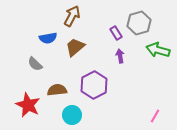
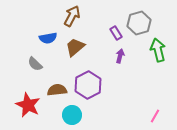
green arrow: rotated 60 degrees clockwise
purple arrow: rotated 24 degrees clockwise
purple hexagon: moved 6 px left
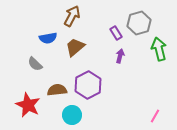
green arrow: moved 1 px right, 1 px up
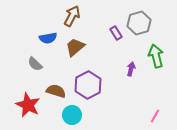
green arrow: moved 3 px left, 7 px down
purple arrow: moved 11 px right, 13 px down
brown semicircle: moved 1 px left, 1 px down; rotated 24 degrees clockwise
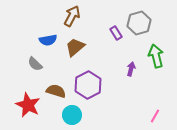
blue semicircle: moved 2 px down
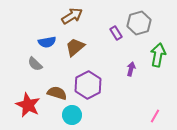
brown arrow: rotated 30 degrees clockwise
blue semicircle: moved 1 px left, 2 px down
green arrow: moved 2 px right, 1 px up; rotated 25 degrees clockwise
brown semicircle: moved 1 px right, 2 px down
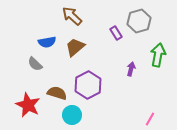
brown arrow: rotated 105 degrees counterclockwise
gray hexagon: moved 2 px up
pink line: moved 5 px left, 3 px down
